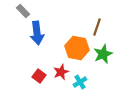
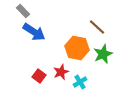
brown line: rotated 66 degrees counterclockwise
blue arrow: moved 3 px left, 1 px up; rotated 50 degrees counterclockwise
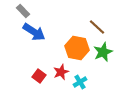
green star: moved 2 px up
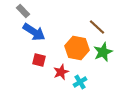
red square: moved 16 px up; rotated 24 degrees counterclockwise
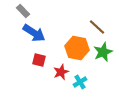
blue arrow: moved 1 px down
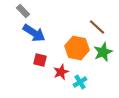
red square: moved 1 px right
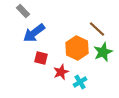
brown line: moved 2 px down
blue arrow: rotated 110 degrees clockwise
orange hexagon: rotated 15 degrees clockwise
red square: moved 1 px right, 2 px up
